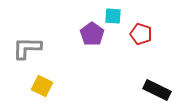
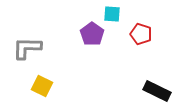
cyan square: moved 1 px left, 2 px up
black rectangle: moved 1 px down
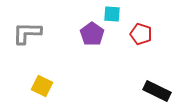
gray L-shape: moved 15 px up
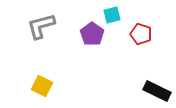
cyan square: moved 1 px down; rotated 18 degrees counterclockwise
gray L-shape: moved 14 px right, 7 px up; rotated 16 degrees counterclockwise
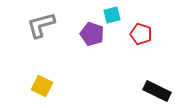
gray L-shape: moved 1 px up
purple pentagon: rotated 15 degrees counterclockwise
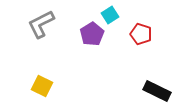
cyan square: moved 2 px left; rotated 18 degrees counterclockwise
gray L-shape: moved 1 px up; rotated 12 degrees counterclockwise
purple pentagon: rotated 20 degrees clockwise
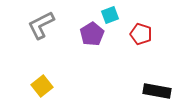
cyan square: rotated 12 degrees clockwise
gray L-shape: moved 1 px down
yellow square: rotated 25 degrees clockwise
black rectangle: rotated 16 degrees counterclockwise
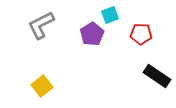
red pentagon: rotated 15 degrees counterclockwise
black rectangle: moved 15 px up; rotated 24 degrees clockwise
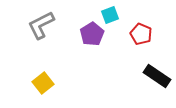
red pentagon: rotated 20 degrees clockwise
yellow square: moved 1 px right, 3 px up
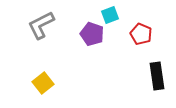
purple pentagon: rotated 20 degrees counterclockwise
black rectangle: rotated 48 degrees clockwise
